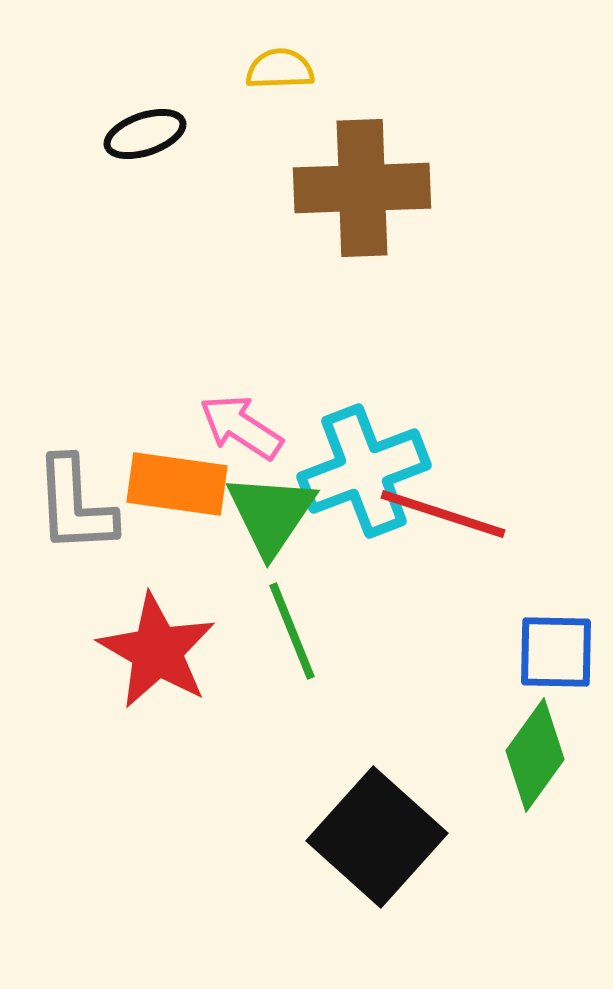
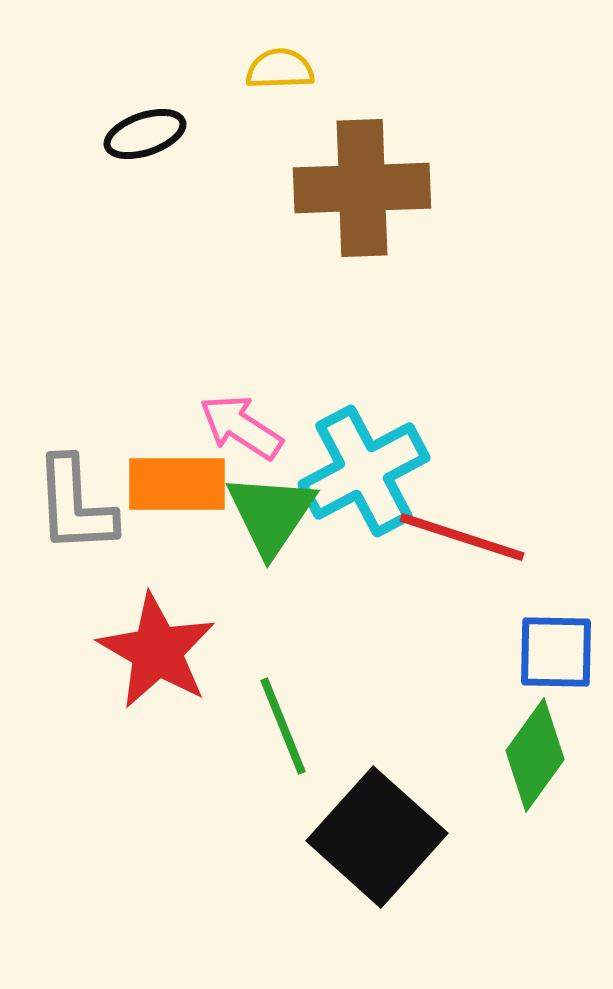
cyan cross: rotated 7 degrees counterclockwise
orange rectangle: rotated 8 degrees counterclockwise
red line: moved 19 px right, 23 px down
green line: moved 9 px left, 95 px down
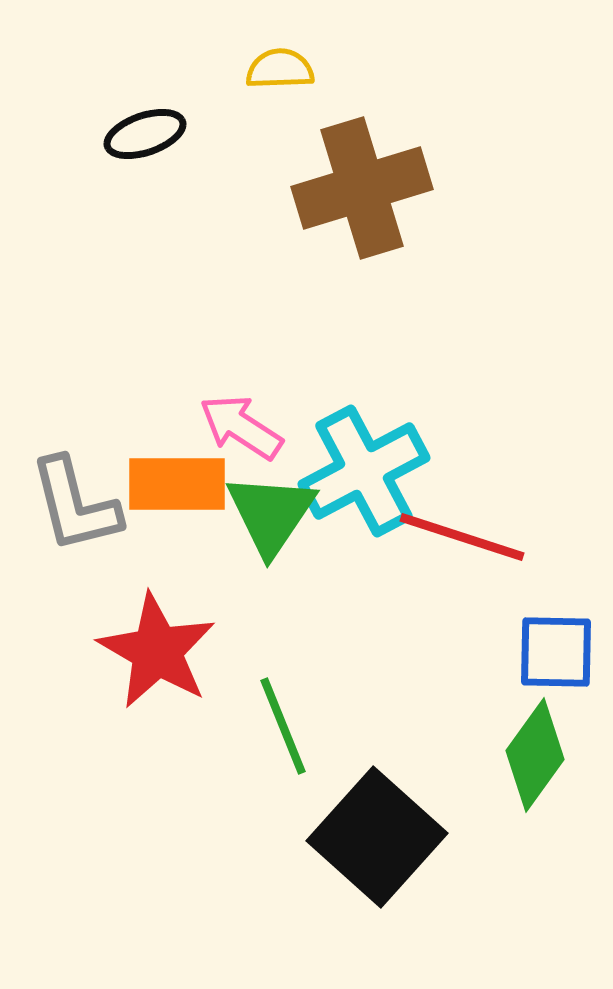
brown cross: rotated 15 degrees counterclockwise
gray L-shape: rotated 11 degrees counterclockwise
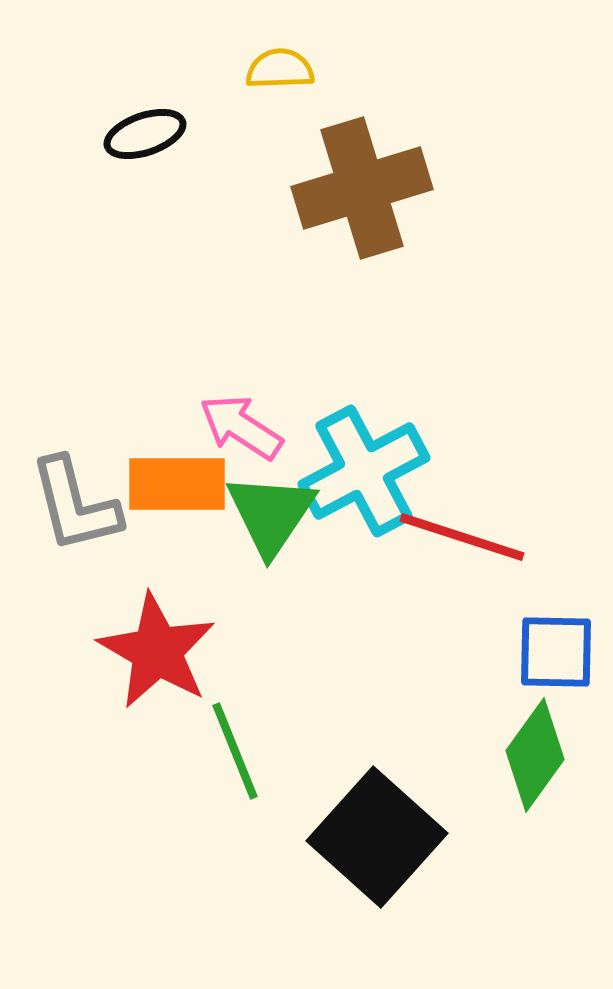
green line: moved 48 px left, 25 px down
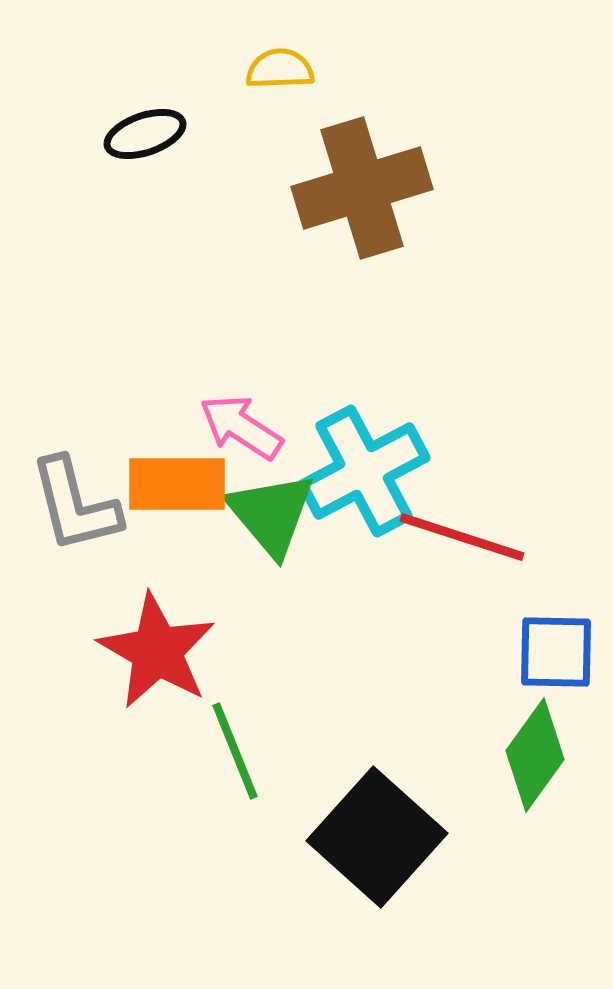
green triangle: rotated 14 degrees counterclockwise
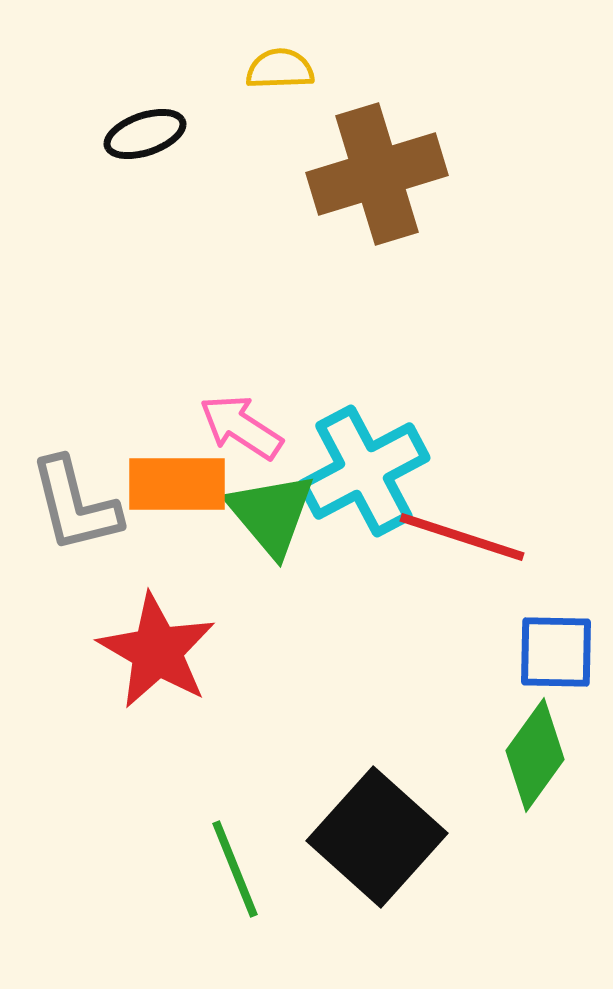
brown cross: moved 15 px right, 14 px up
green line: moved 118 px down
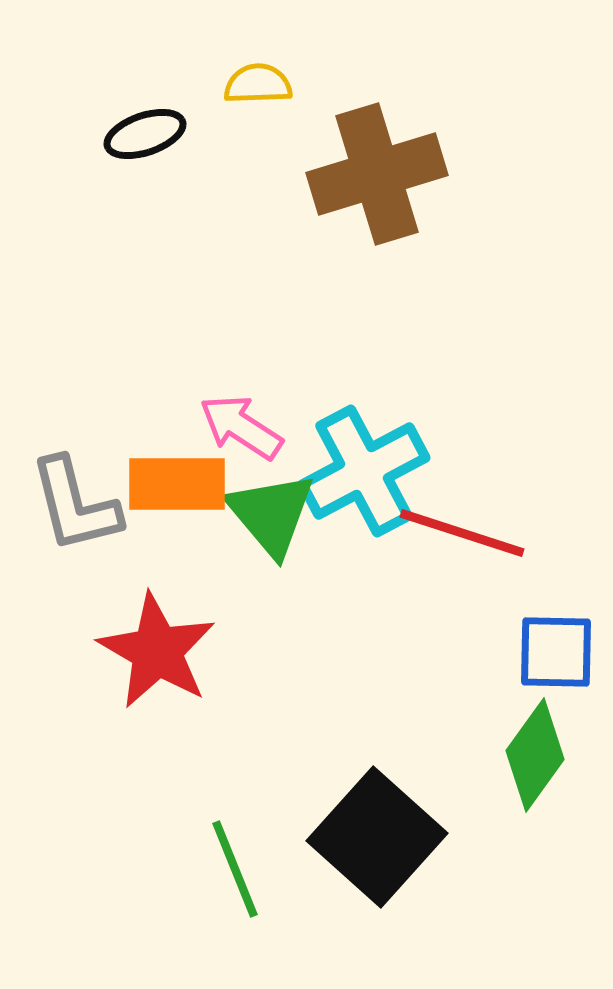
yellow semicircle: moved 22 px left, 15 px down
red line: moved 4 px up
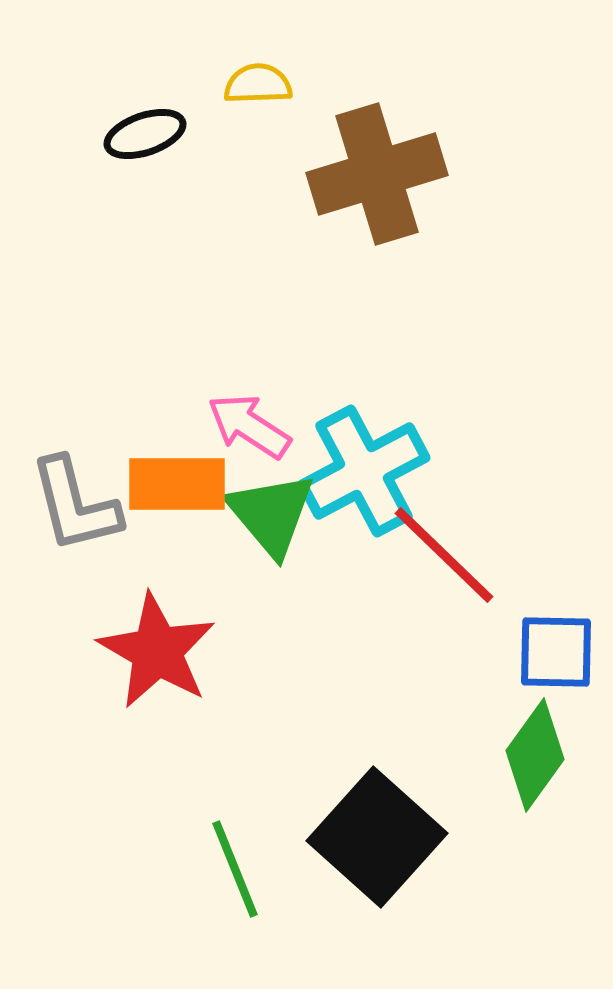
pink arrow: moved 8 px right, 1 px up
red line: moved 18 px left, 22 px down; rotated 26 degrees clockwise
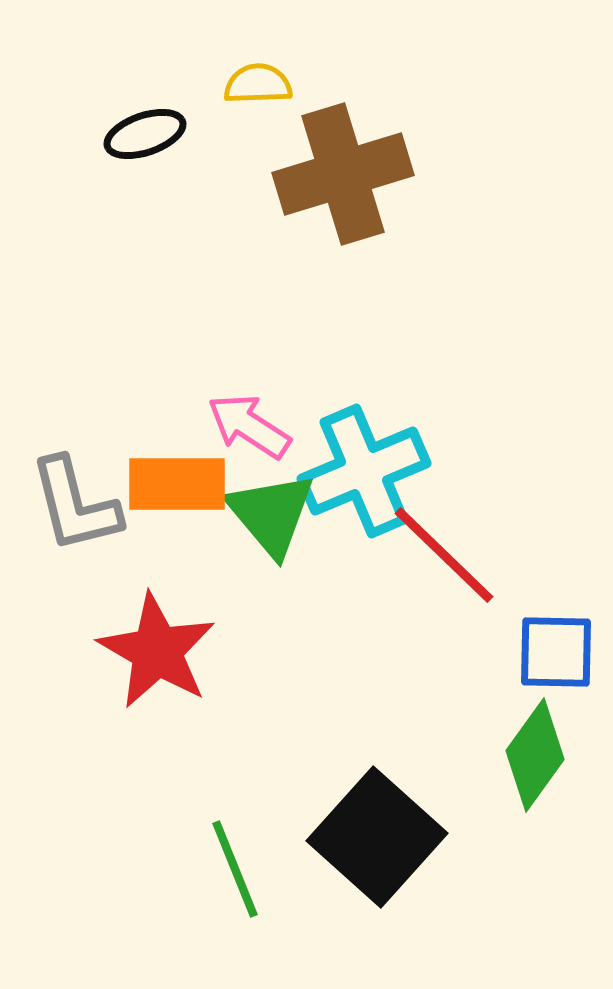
brown cross: moved 34 px left
cyan cross: rotated 5 degrees clockwise
